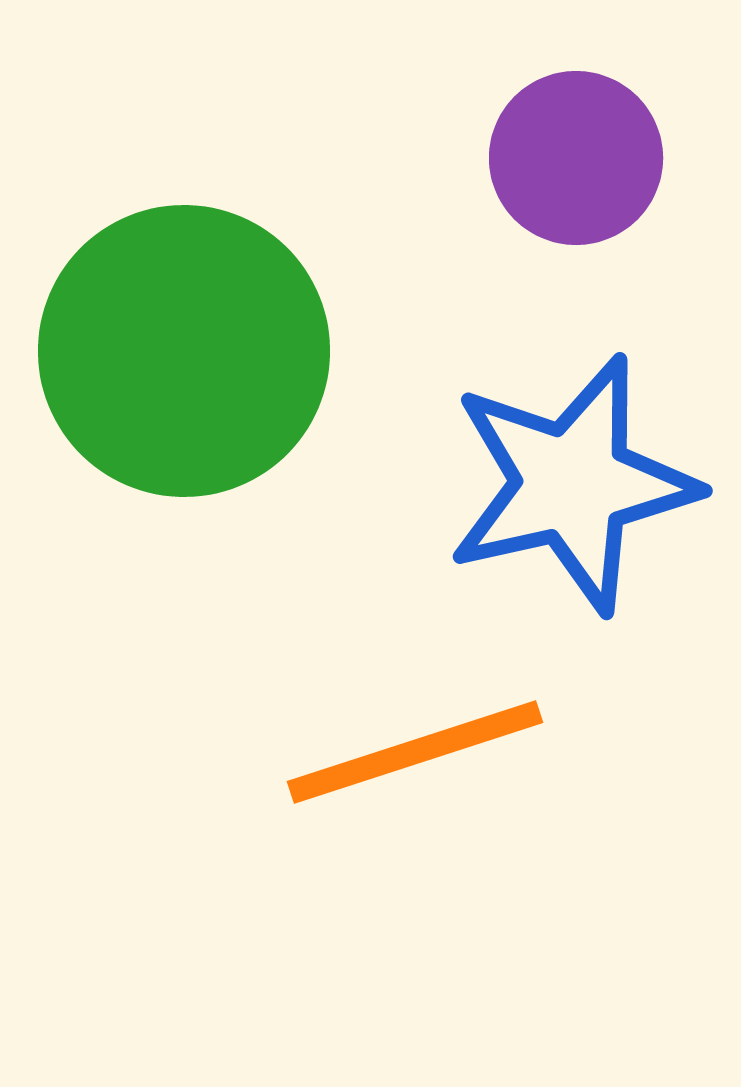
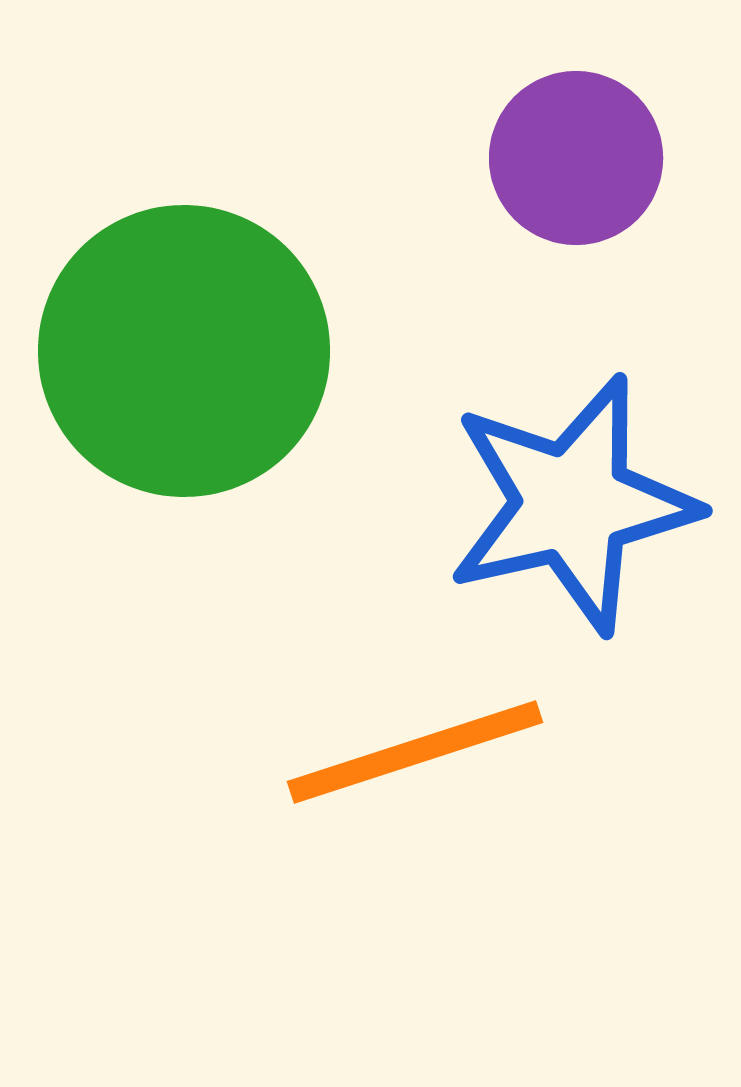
blue star: moved 20 px down
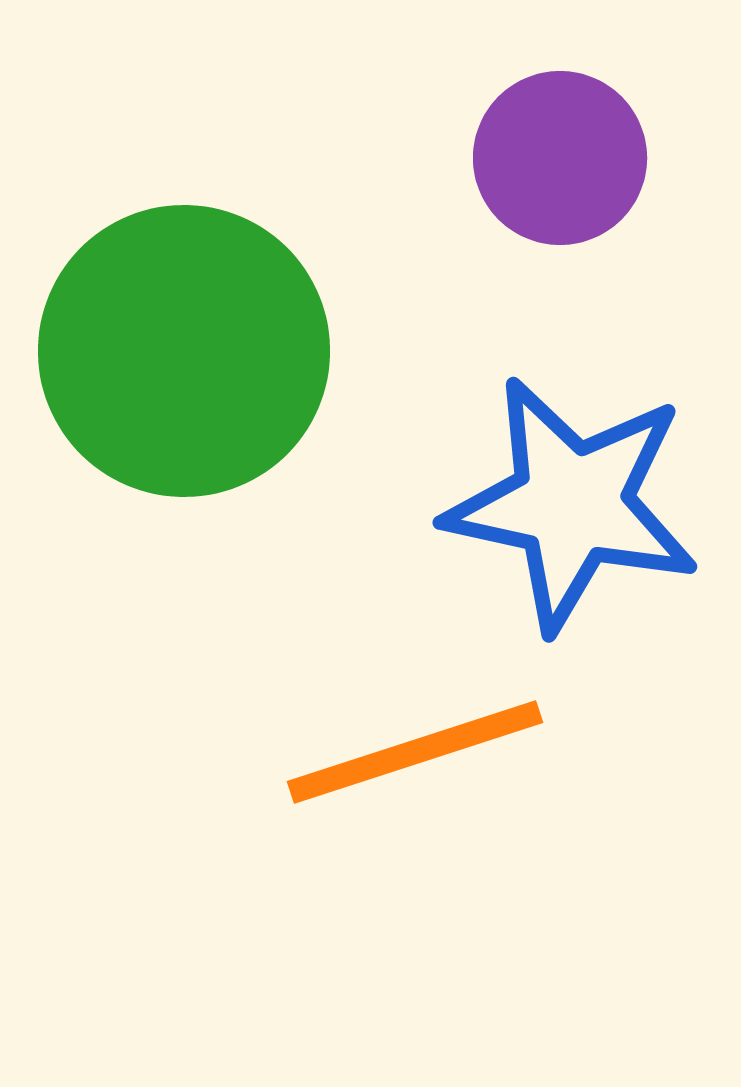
purple circle: moved 16 px left
blue star: rotated 25 degrees clockwise
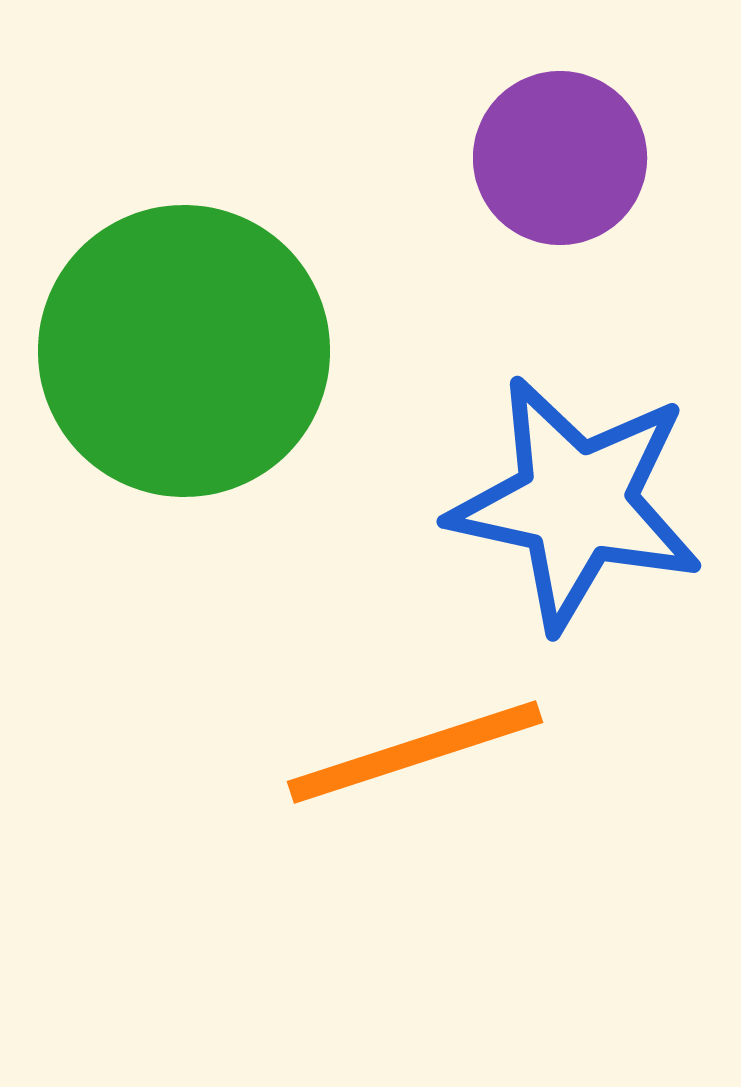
blue star: moved 4 px right, 1 px up
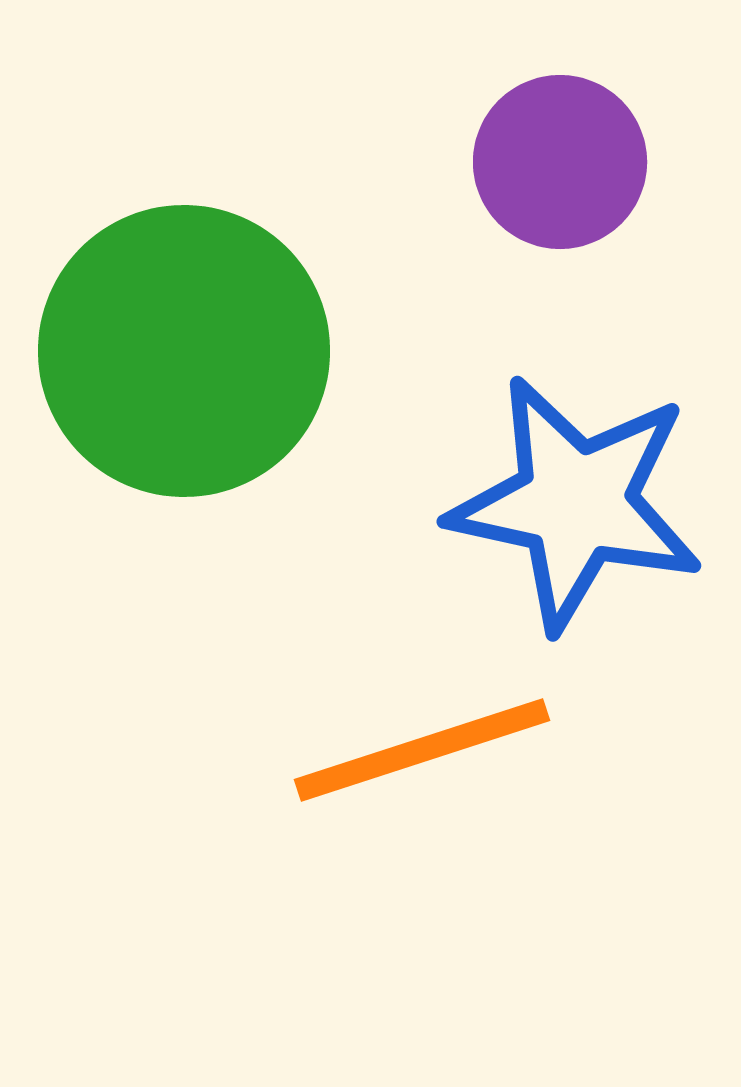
purple circle: moved 4 px down
orange line: moved 7 px right, 2 px up
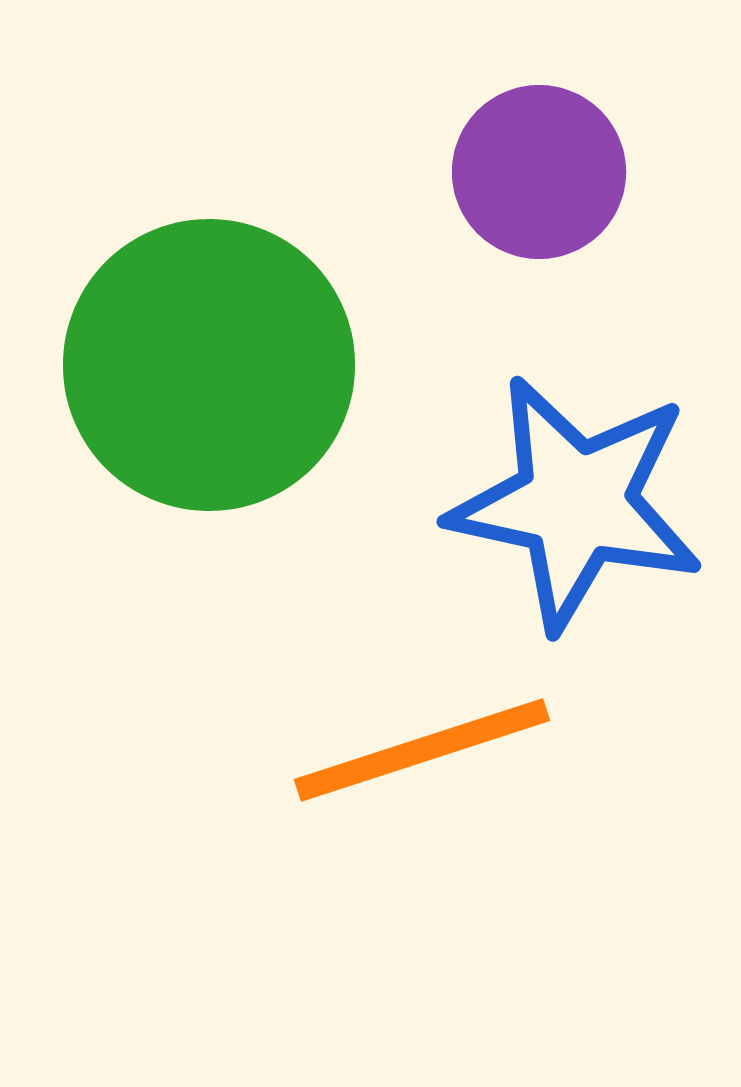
purple circle: moved 21 px left, 10 px down
green circle: moved 25 px right, 14 px down
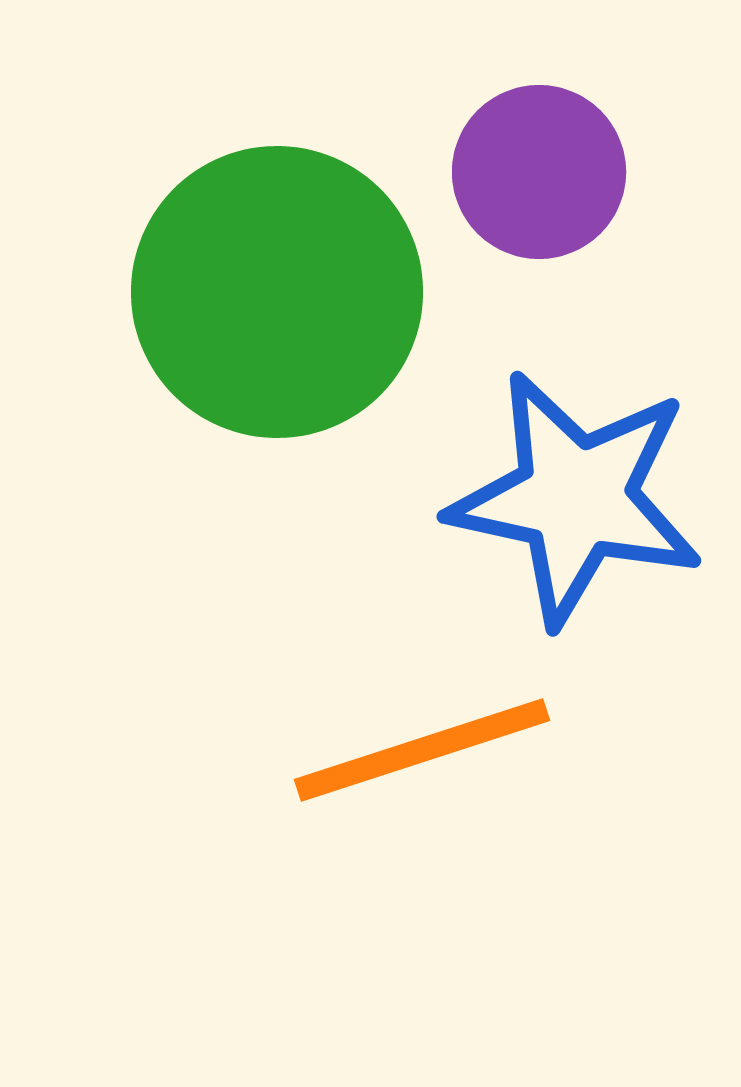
green circle: moved 68 px right, 73 px up
blue star: moved 5 px up
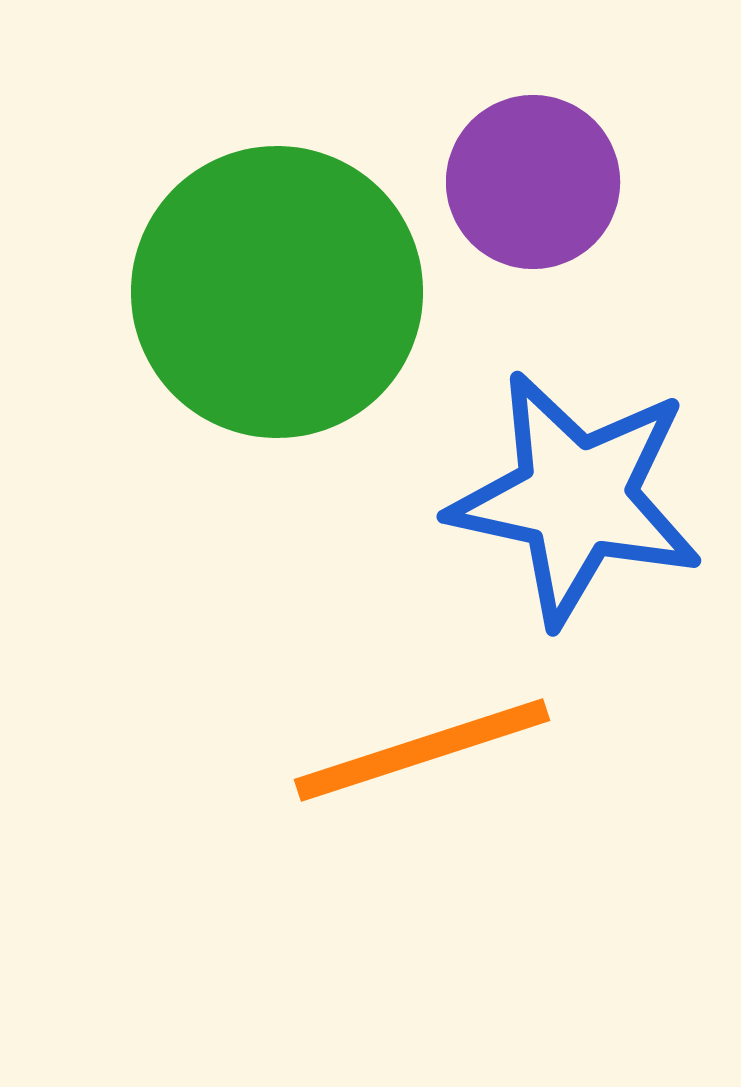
purple circle: moved 6 px left, 10 px down
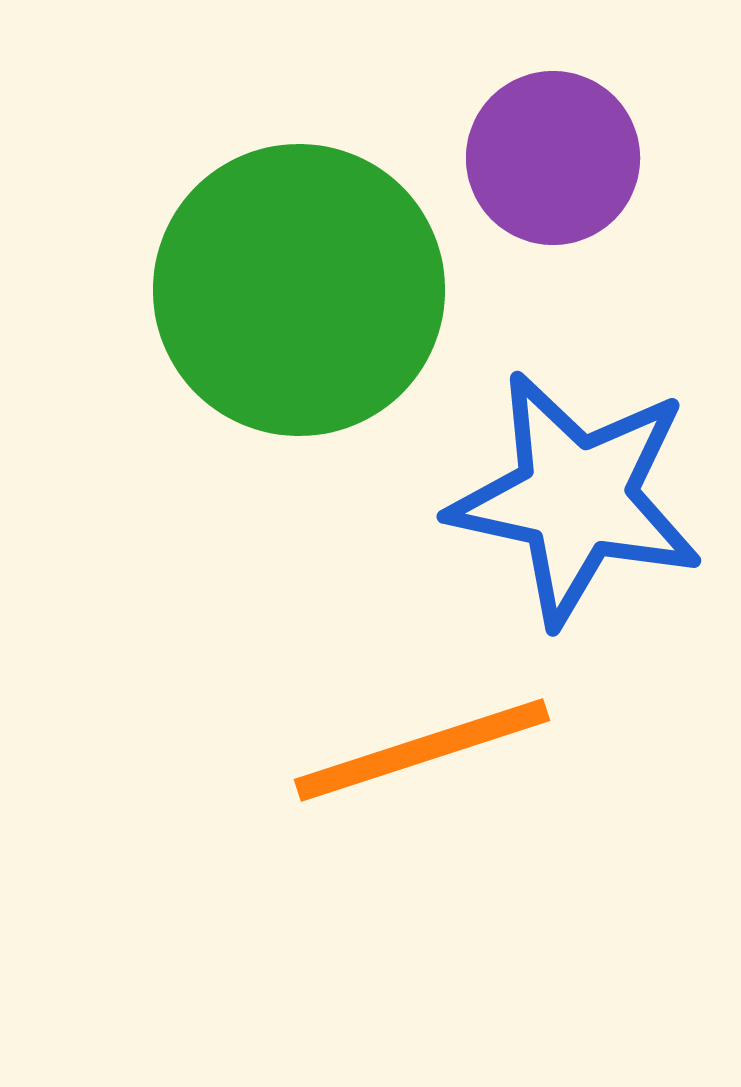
purple circle: moved 20 px right, 24 px up
green circle: moved 22 px right, 2 px up
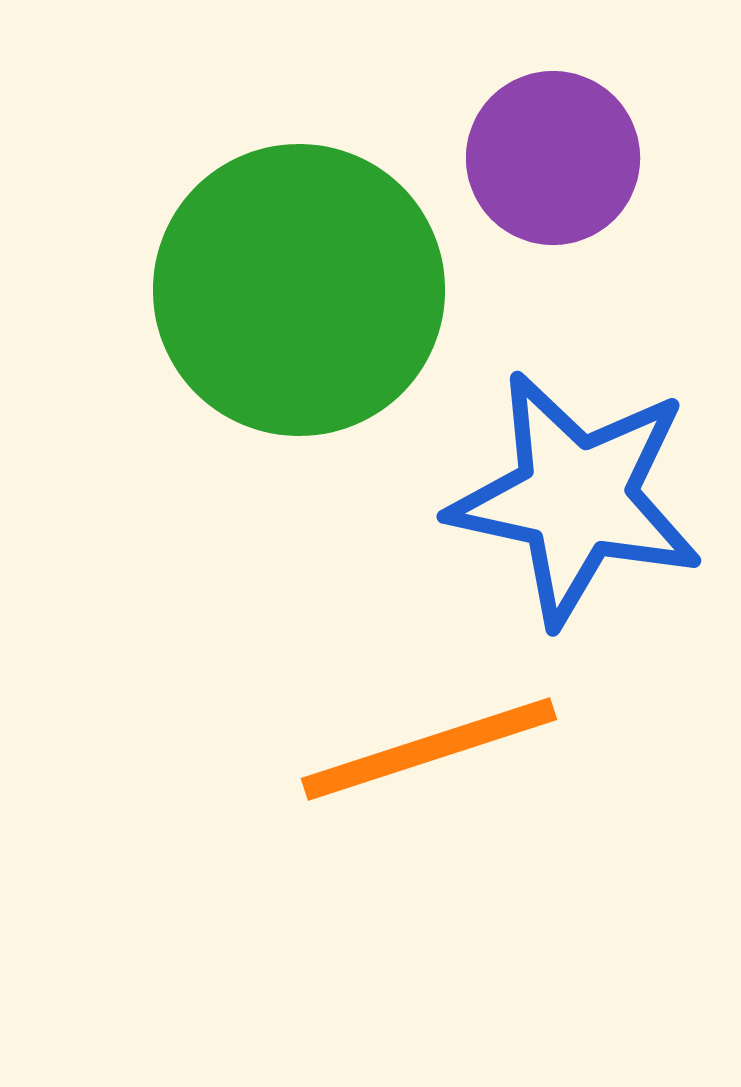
orange line: moved 7 px right, 1 px up
